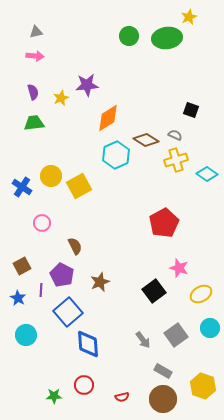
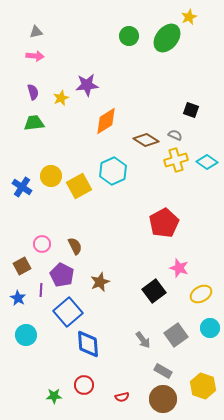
green ellipse at (167, 38): rotated 44 degrees counterclockwise
orange diamond at (108, 118): moved 2 px left, 3 px down
cyan hexagon at (116, 155): moved 3 px left, 16 px down
cyan diamond at (207, 174): moved 12 px up
pink circle at (42, 223): moved 21 px down
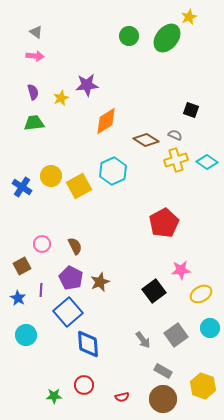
gray triangle at (36, 32): rotated 48 degrees clockwise
pink star at (179, 268): moved 2 px right, 2 px down; rotated 24 degrees counterclockwise
purple pentagon at (62, 275): moved 9 px right, 3 px down
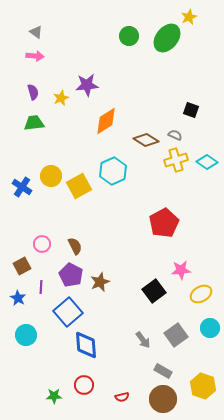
purple pentagon at (71, 278): moved 3 px up
purple line at (41, 290): moved 3 px up
blue diamond at (88, 344): moved 2 px left, 1 px down
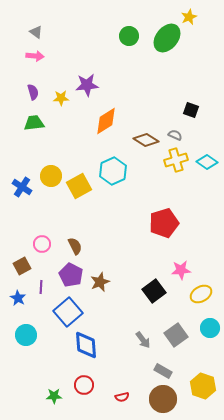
yellow star at (61, 98): rotated 21 degrees clockwise
red pentagon at (164, 223): rotated 12 degrees clockwise
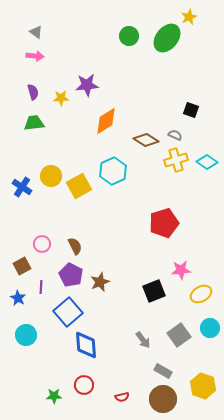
black square at (154, 291): rotated 15 degrees clockwise
gray square at (176, 335): moved 3 px right
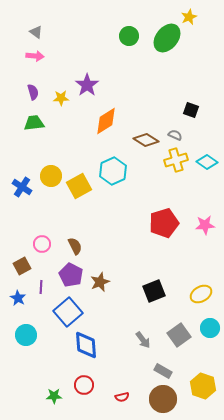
purple star at (87, 85): rotated 30 degrees counterclockwise
pink star at (181, 270): moved 24 px right, 45 px up
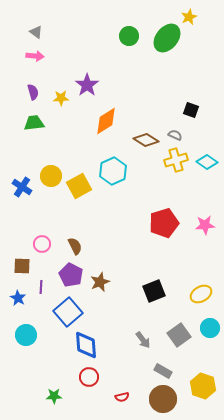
brown square at (22, 266): rotated 30 degrees clockwise
red circle at (84, 385): moved 5 px right, 8 px up
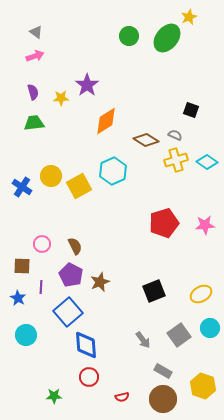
pink arrow at (35, 56): rotated 24 degrees counterclockwise
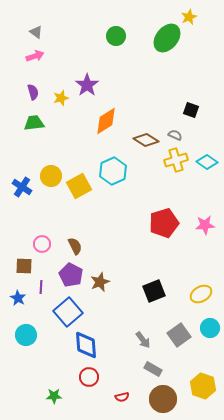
green circle at (129, 36): moved 13 px left
yellow star at (61, 98): rotated 14 degrees counterclockwise
brown square at (22, 266): moved 2 px right
gray rectangle at (163, 371): moved 10 px left, 2 px up
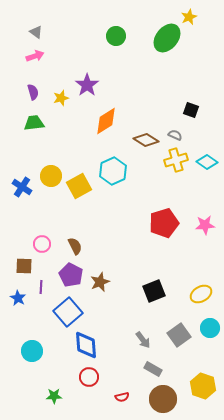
cyan circle at (26, 335): moved 6 px right, 16 px down
